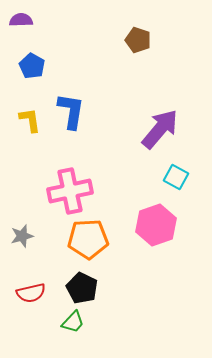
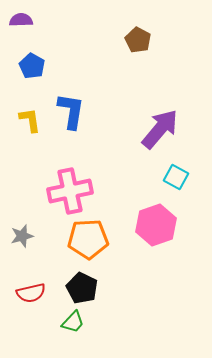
brown pentagon: rotated 10 degrees clockwise
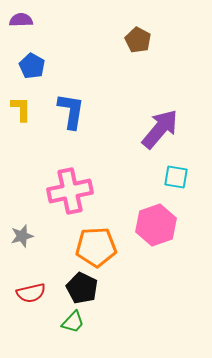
yellow L-shape: moved 9 px left, 11 px up; rotated 8 degrees clockwise
cyan square: rotated 20 degrees counterclockwise
orange pentagon: moved 8 px right, 8 px down
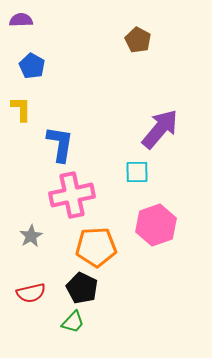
blue L-shape: moved 11 px left, 33 px down
cyan square: moved 39 px left, 5 px up; rotated 10 degrees counterclockwise
pink cross: moved 2 px right, 4 px down
gray star: moved 9 px right; rotated 15 degrees counterclockwise
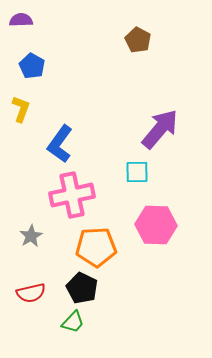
yellow L-shape: rotated 20 degrees clockwise
blue L-shape: rotated 153 degrees counterclockwise
pink hexagon: rotated 21 degrees clockwise
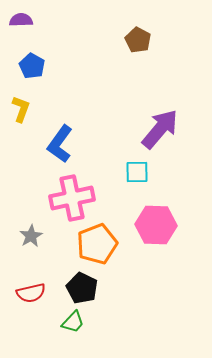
pink cross: moved 3 px down
orange pentagon: moved 1 px right, 3 px up; rotated 18 degrees counterclockwise
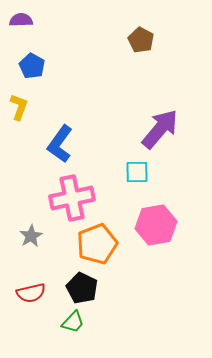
brown pentagon: moved 3 px right
yellow L-shape: moved 2 px left, 2 px up
pink hexagon: rotated 12 degrees counterclockwise
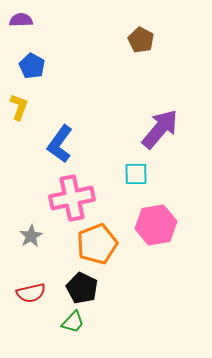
cyan square: moved 1 px left, 2 px down
